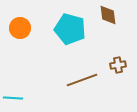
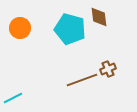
brown diamond: moved 9 px left, 2 px down
brown cross: moved 10 px left, 4 px down; rotated 14 degrees counterclockwise
cyan line: rotated 30 degrees counterclockwise
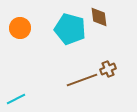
cyan line: moved 3 px right, 1 px down
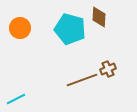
brown diamond: rotated 10 degrees clockwise
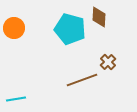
orange circle: moved 6 px left
brown cross: moved 7 px up; rotated 21 degrees counterclockwise
cyan line: rotated 18 degrees clockwise
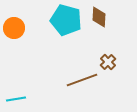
cyan pentagon: moved 4 px left, 9 px up
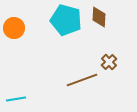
brown cross: moved 1 px right
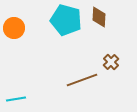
brown cross: moved 2 px right
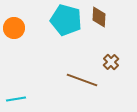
brown line: rotated 40 degrees clockwise
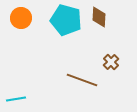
orange circle: moved 7 px right, 10 px up
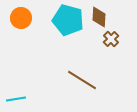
cyan pentagon: moved 2 px right
brown cross: moved 23 px up
brown line: rotated 12 degrees clockwise
